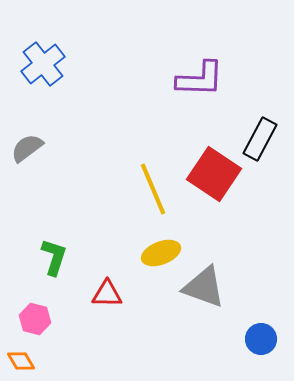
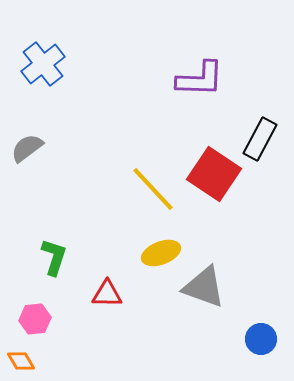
yellow line: rotated 20 degrees counterclockwise
pink hexagon: rotated 20 degrees counterclockwise
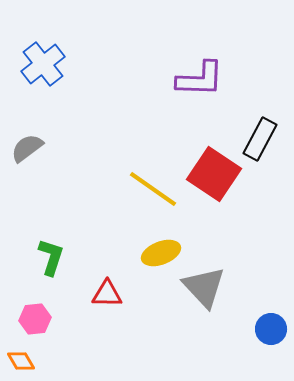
yellow line: rotated 12 degrees counterclockwise
green L-shape: moved 3 px left
gray triangle: rotated 27 degrees clockwise
blue circle: moved 10 px right, 10 px up
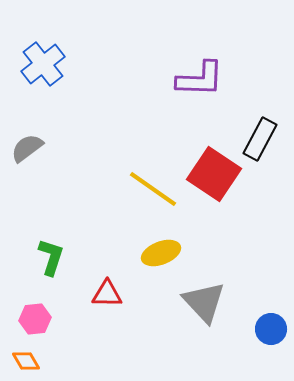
gray triangle: moved 15 px down
orange diamond: moved 5 px right
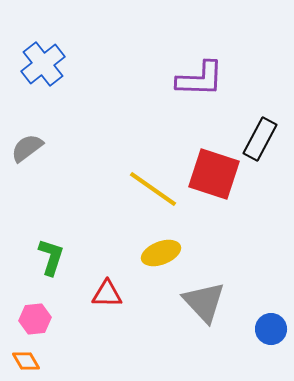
red square: rotated 16 degrees counterclockwise
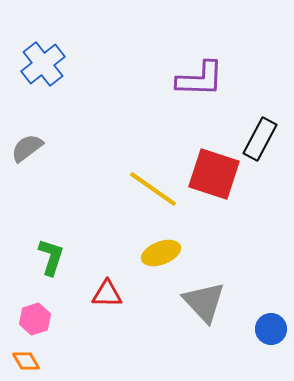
pink hexagon: rotated 12 degrees counterclockwise
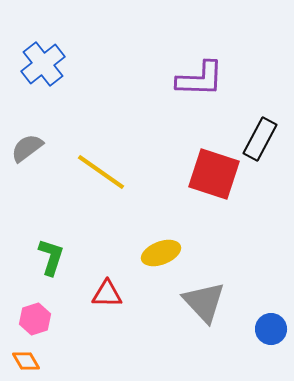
yellow line: moved 52 px left, 17 px up
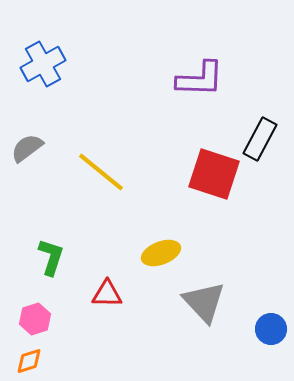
blue cross: rotated 9 degrees clockwise
yellow line: rotated 4 degrees clockwise
orange diamond: moved 3 px right; rotated 76 degrees counterclockwise
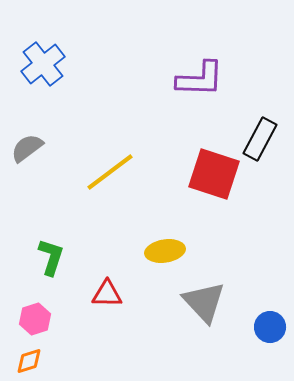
blue cross: rotated 9 degrees counterclockwise
yellow line: moved 9 px right; rotated 76 degrees counterclockwise
yellow ellipse: moved 4 px right, 2 px up; rotated 12 degrees clockwise
blue circle: moved 1 px left, 2 px up
